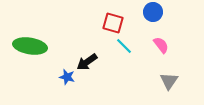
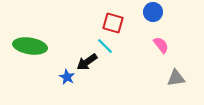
cyan line: moved 19 px left
blue star: rotated 14 degrees clockwise
gray triangle: moved 7 px right, 3 px up; rotated 48 degrees clockwise
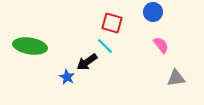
red square: moved 1 px left
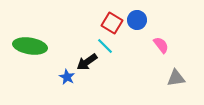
blue circle: moved 16 px left, 8 px down
red square: rotated 15 degrees clockwise
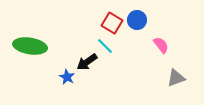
gray triangle: rotated 12 degrees counterclockwise
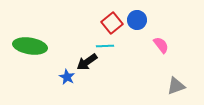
red square: rotated 20 degrees clockwise
cyan line: rotated 48 degrees counterclockwise
gray triangle: moved 8 px down
